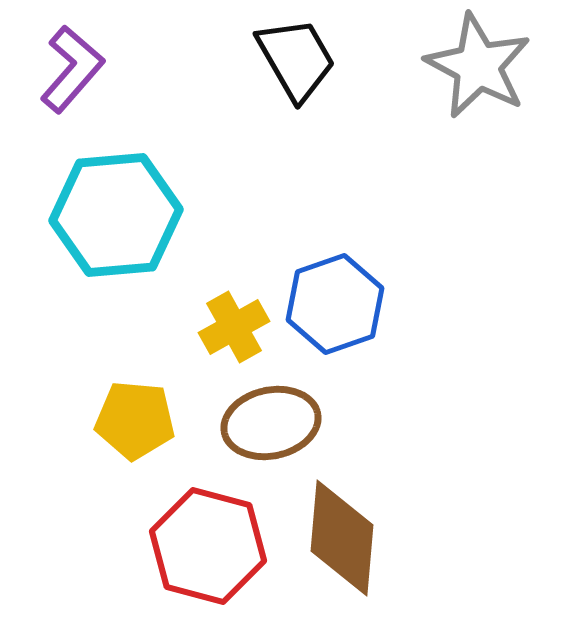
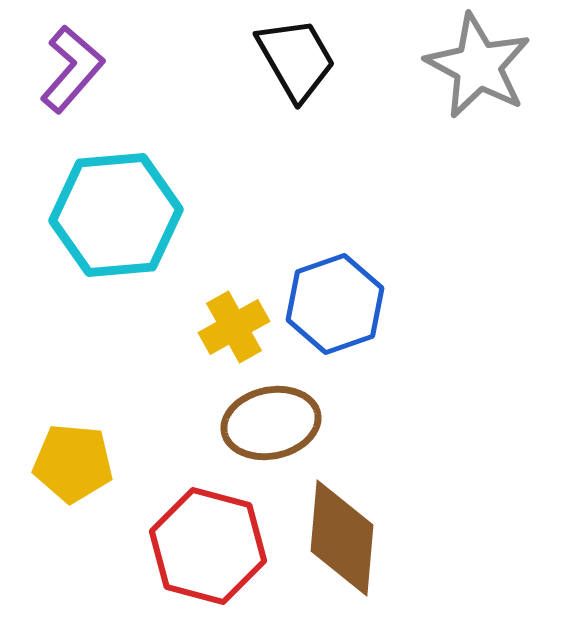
yellow pentagon: moved 62 px left, 43 px down
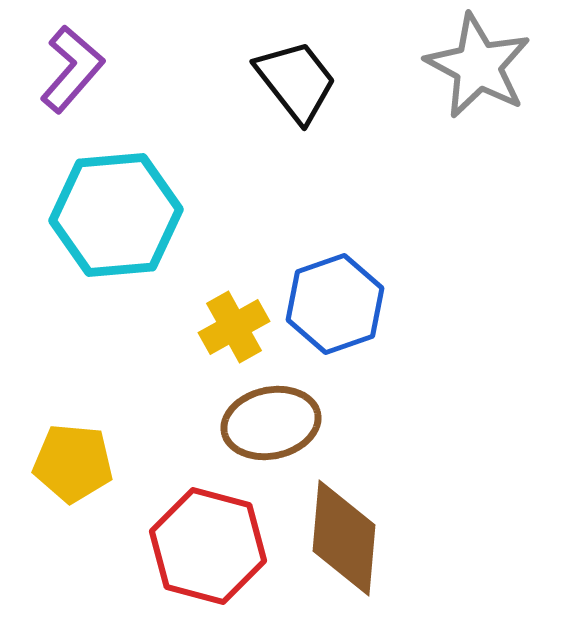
black trapezoid: moved 22 px down; rotated 8 degrees counterclockwise
brown diamond: moved 2 px right
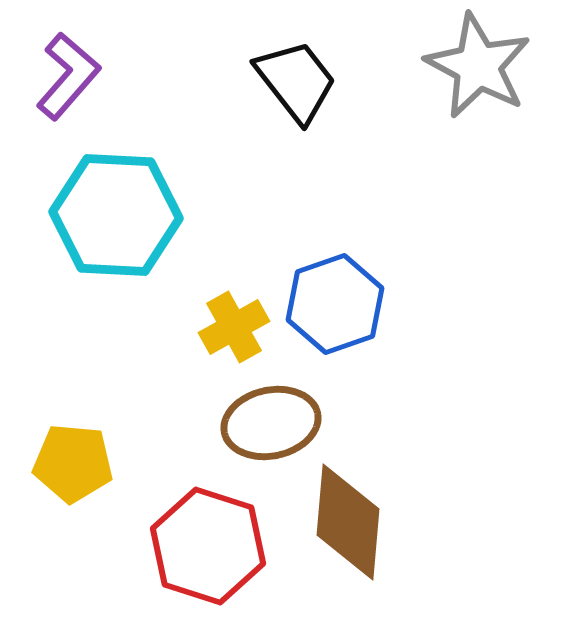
purple L-shape: moved 4 px left, 7 px down
cyan hexagon: rotated 8 degrees clockwise
brown diamond: moved 4 px right, 16 px up
red hexagon: rotated 3 degrees clockwise
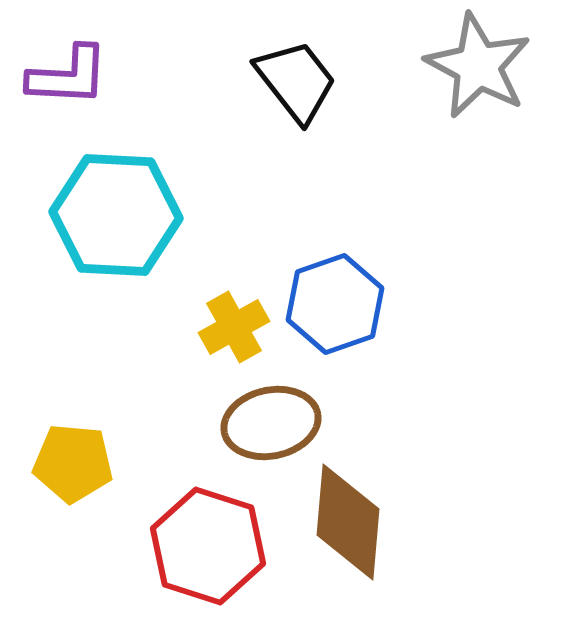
purple L-shape: rotated 52 degrees clockwise
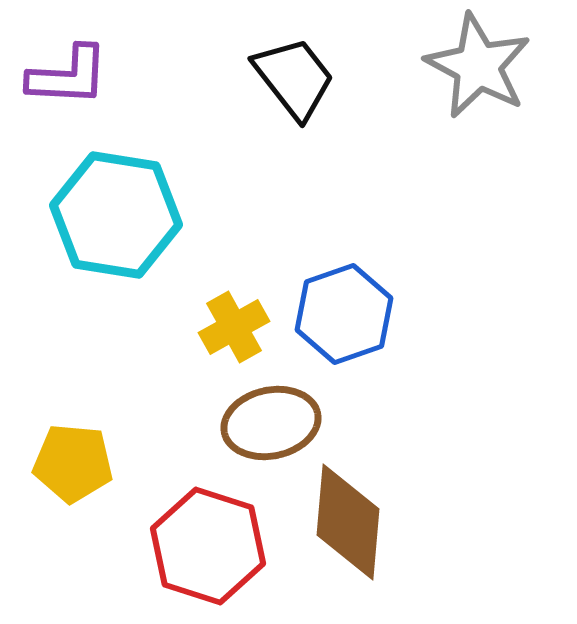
black trapezoid: moved 2 px left, 3 px up
cyan hexagon: rotated 6 degrees clockwise
blue hexagon: moved 9 px right, 10 px down
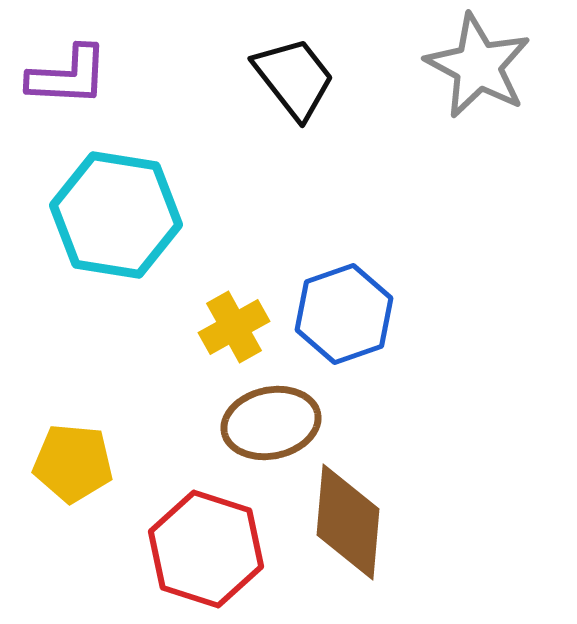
red hexagon: moved 2 px left, 3 px down
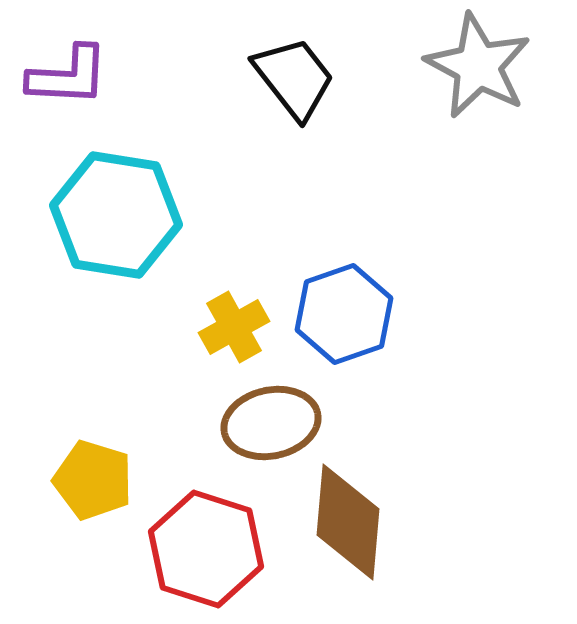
yellow pentagon: moved 20 px right, 17 px down; rotated 12 degrees clockwise
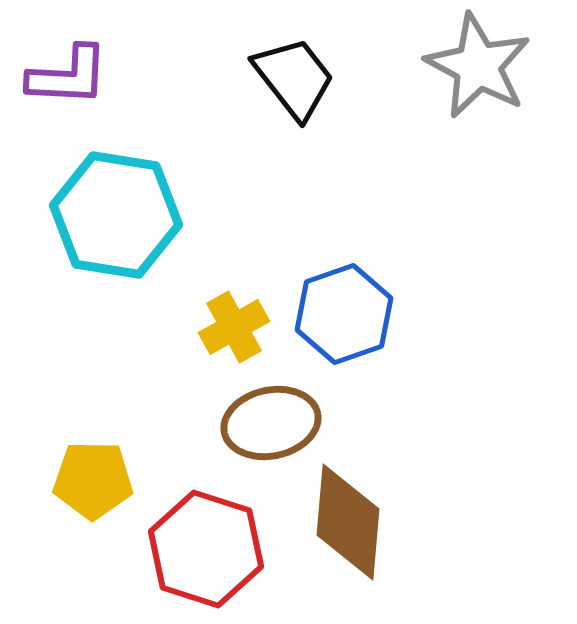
yellow pentagon: rotated 16 degrees counterclockwise
